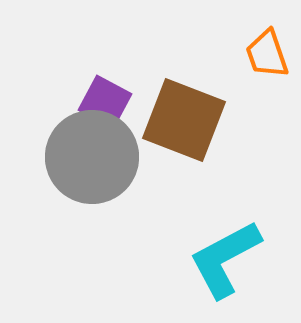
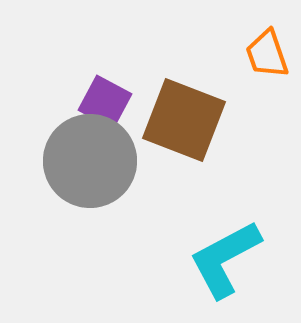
gray circle: moved 2 px left, 4 px down
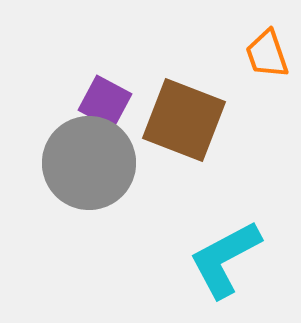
gray circle: moved 1 px left, 2 px down
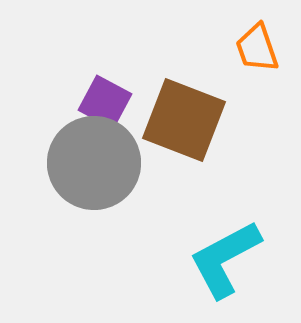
orange trapezoid: moved 10 px left, 6 px up
gray circle: moved 5 px right
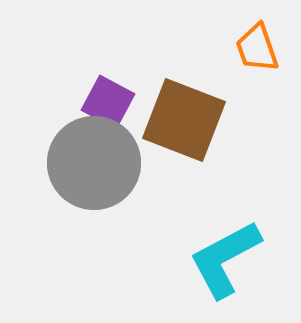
purple square: moved 3 px right
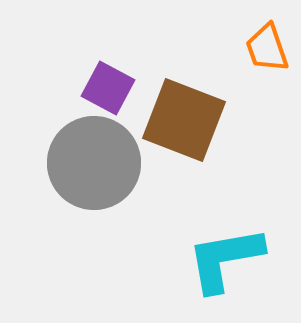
orange trapezoid: moved 10 px right
purple square: moved 14 px up
cyan L-shape: rotated 18 degrees clockwise
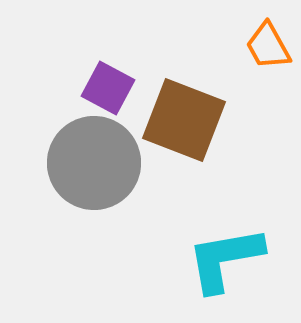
orange trapezoid: moved 1 px right, 2 px up; rotated 10 degrees counterclockwise
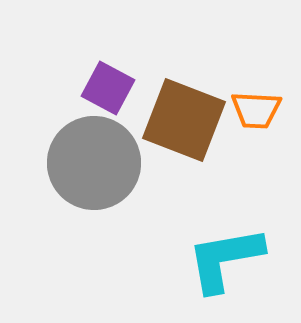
orange trapezoid: moved 12 px left, 64 px down; rotated 58 degrees counterclockwise
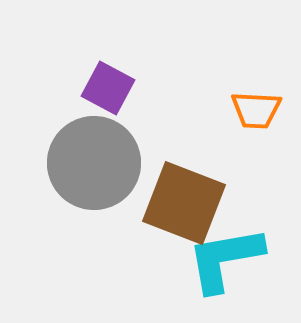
brown square: moved 83 px down
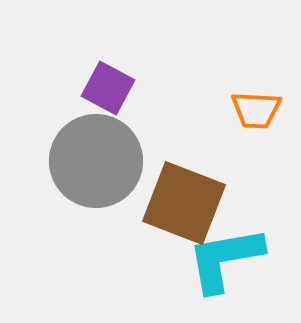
gray circle: moved 2 px right, 2 px up
